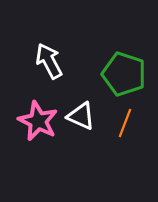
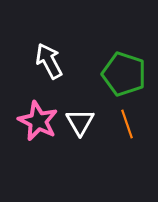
white triangle: moved 1 px left, 6 px down; rotated 36 degrees clockwise
orange line: moved 2 px right, 1 px down; rotated 40 degrees counterclockwise
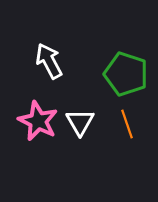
green pentagon: moved 2 px right
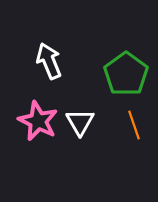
white arrow: rotated 6 degrees clockwise
green pentagon: rotated 18 degrees clockwise
orange line: moved 7 px right, 1 px down
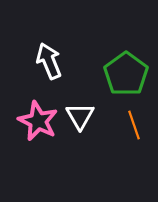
white triangle: moved 6 px up
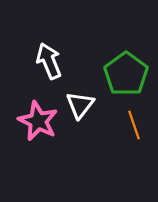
white triangle: moved 11 px up; rotated 8 degrees clockwise
